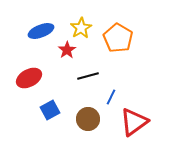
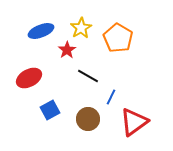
black line: rotated 45 degrees clockwise
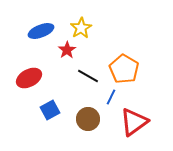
orange pentagon: moved 6 px right, 31 px down
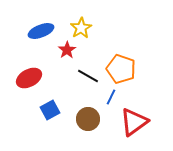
orange pentagon: moved 3 px left; rotated 12 degrees counterclockwise
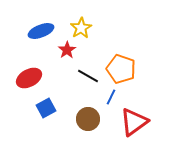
blue square: moved 4 px left, 2 px up
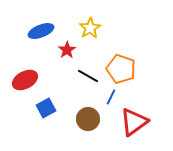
yellow star: moved 9 px right
red ellipse: moved 4 px left, 2 px down
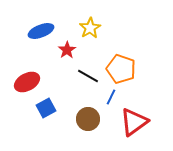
red ellipse: moved 2 px right, 2 px down
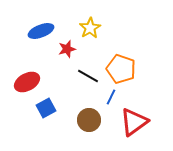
red star: moved 1 px up; rotated 18 degrees clockwise
brown circle: moved 1 px right, 1 px down
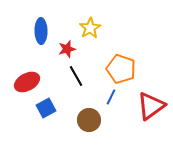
blue ellipse: rotated 70 degrees counterclockwise
black line: moved 12 px left; rotated 30 degrees clockwise
red triangle: moved 17 px right, 16 px up
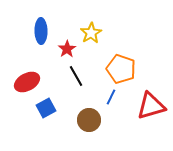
yellow star: moved 1 px right, 5 px down
red star: rotated 18 degrees counterclockwise
red triangle: rotated 20 degrees clockwise
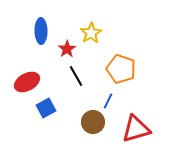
blue line: moved 3 px left, 4 px down
red triangle: moved 15 px left, 23 px down
brown circle: moved 4 px right, 2 px down
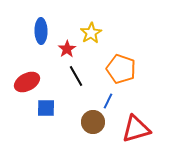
blue square: rotated 30 degrees clockwise
